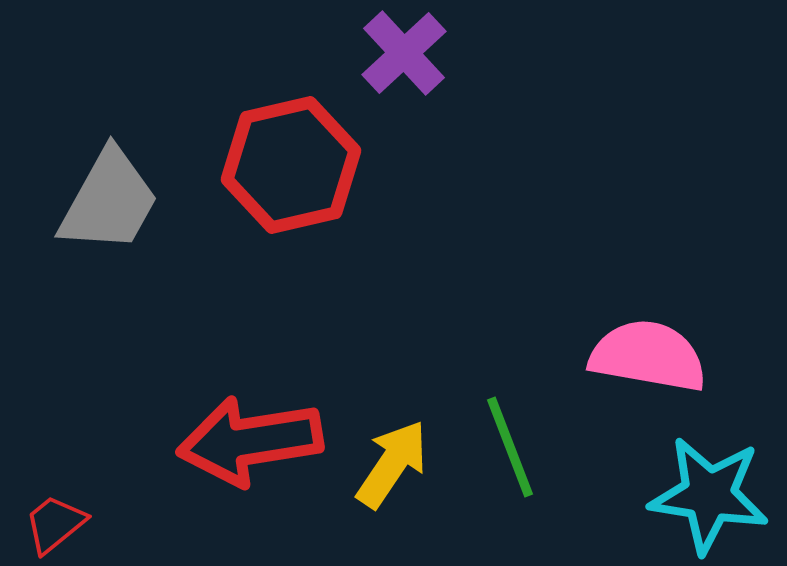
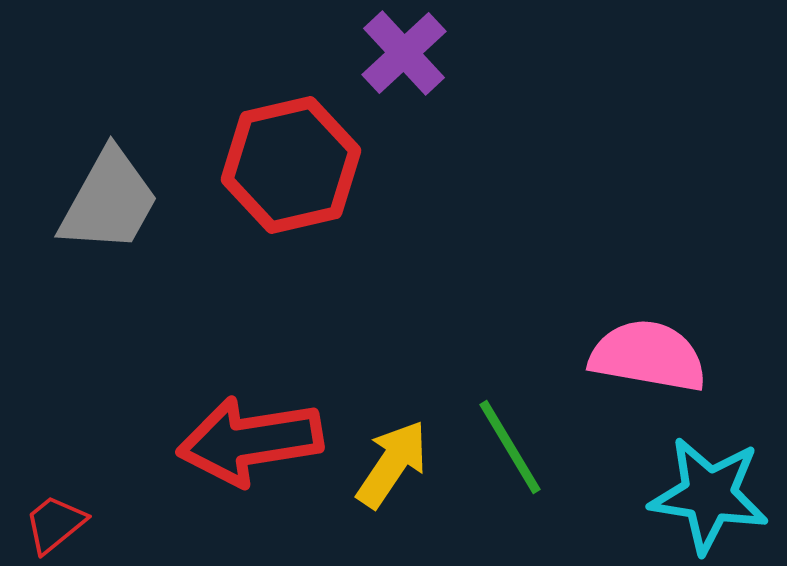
green line: rotated 10 degrees counterclockwise
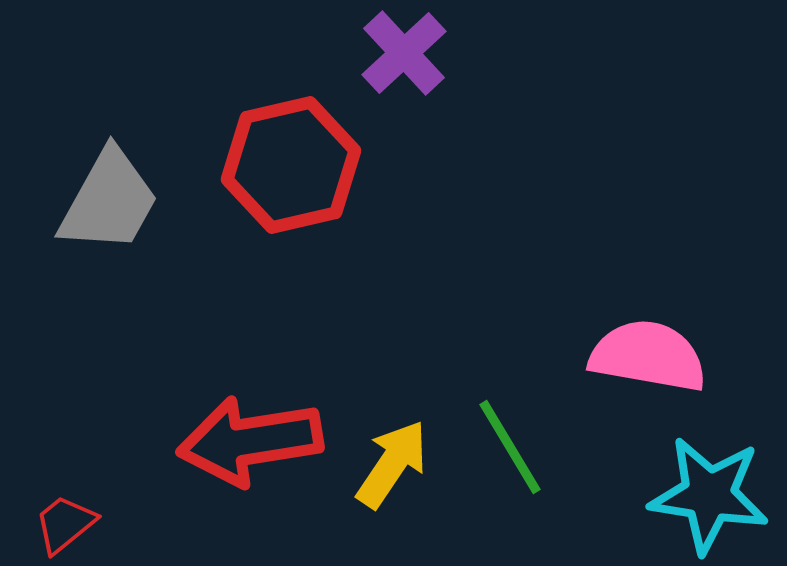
red trapezoid: moved 10 px right
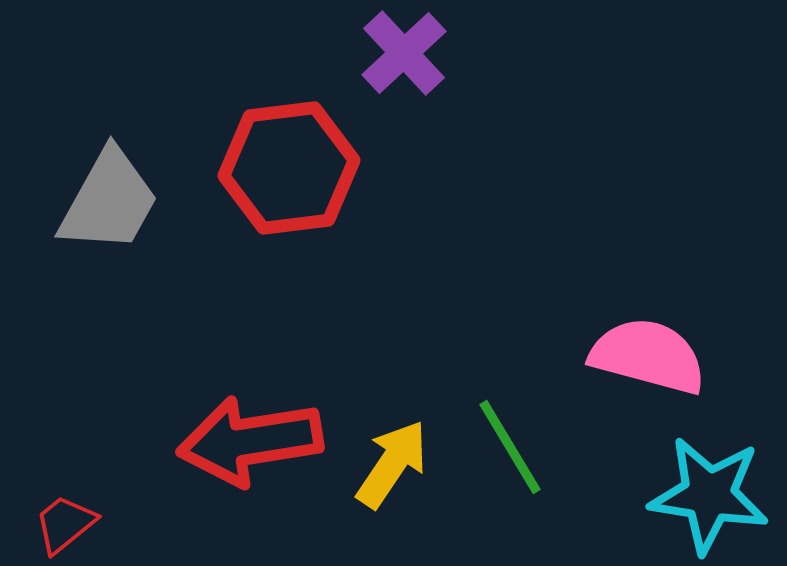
red hexagon: moved 2 px left, 3 px down; rotated 6 degrees clockwise
pink semicircle: rotated 5 degrees clockwise
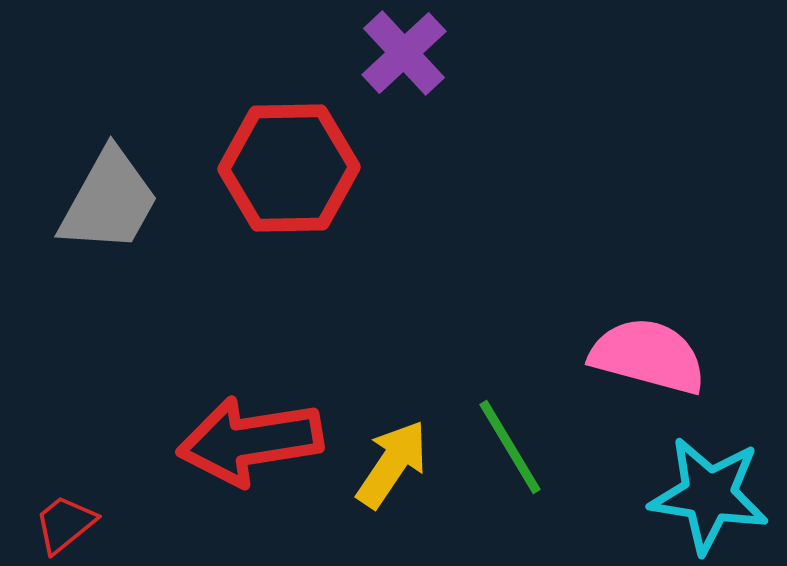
red hexagon: rotated 6 degrees clockwise
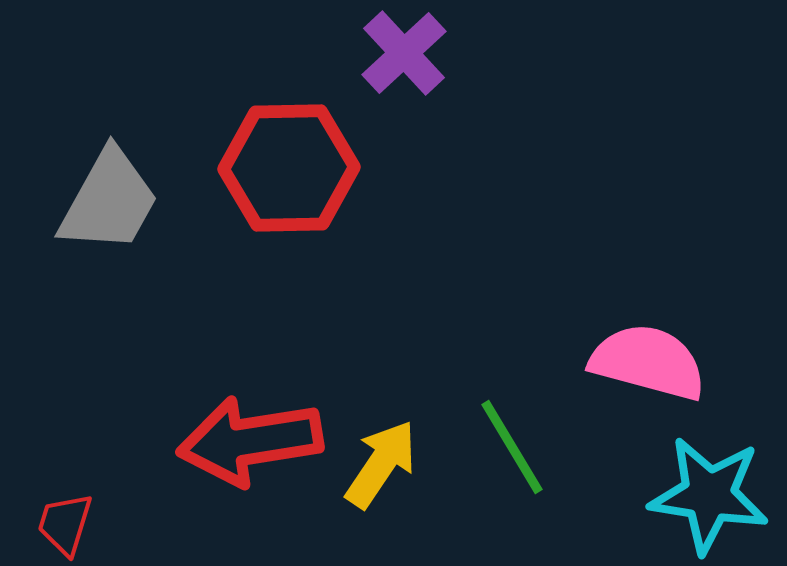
pink semicircle: moved 6 px down
green line: moved 2 px right
yellow arrow: moved 11 px left
red trapezoid: rotated 34 degrees counterclockwise
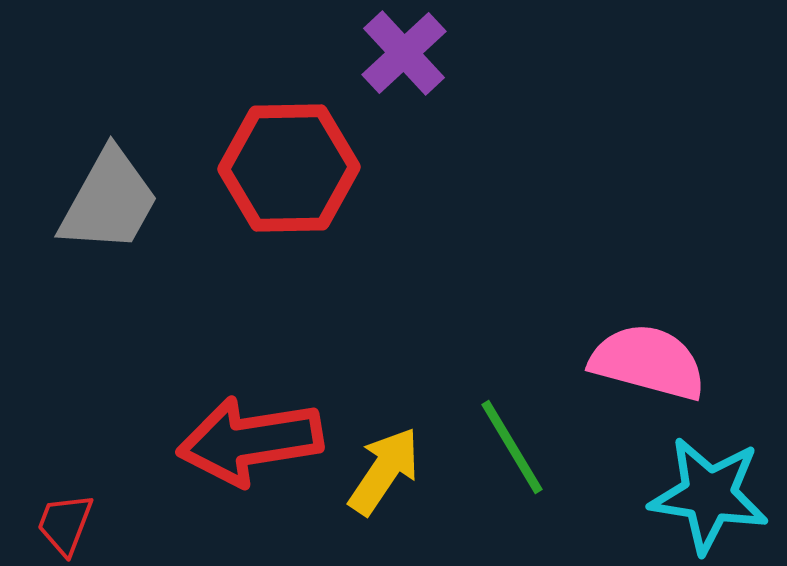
yellow arrow: moved 3 px right, 7 px down
red trapezoid: rotated 4 degrees clockwise
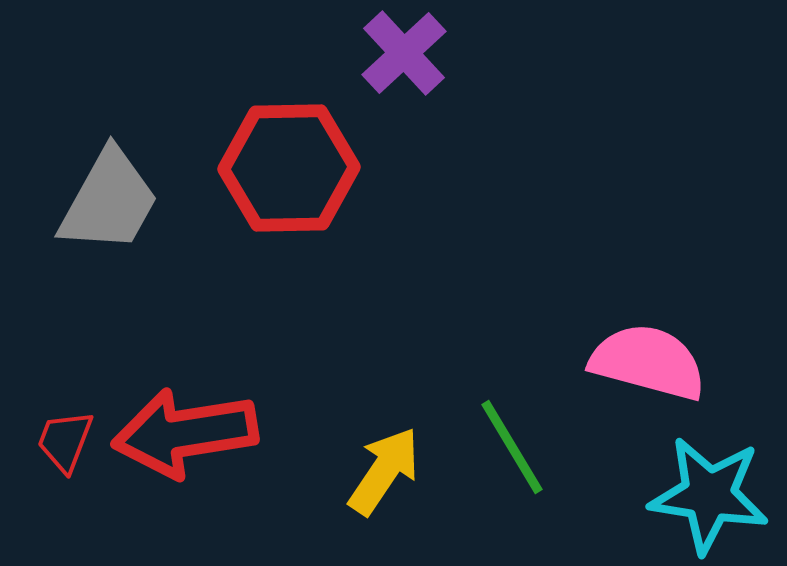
red arrow: moved 65 px left, 8 px up
red trapezoid: moved 83 px up
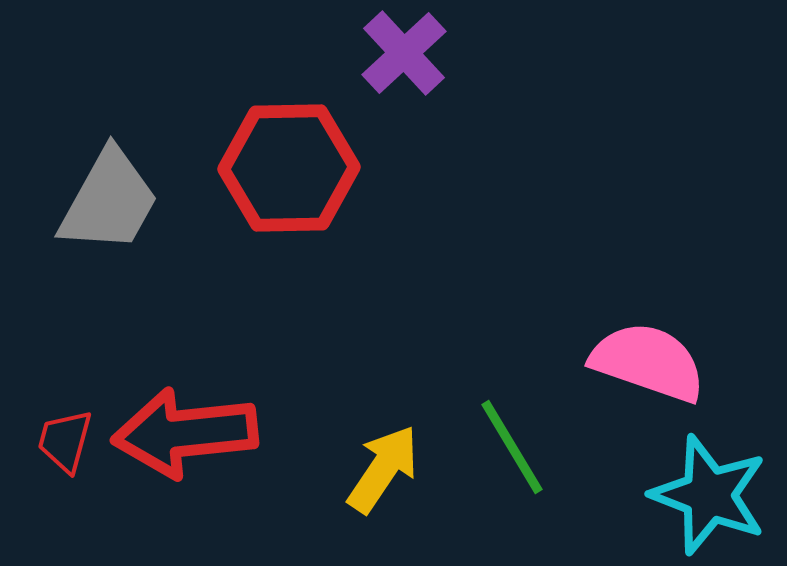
pink semicircle: rotated 4 degrees clockwise
red arrow: rotated 3 degrees clockwise
red trapezoid: rotated 6 degrees counterclockwise
yellow arrow: moved 1 px left, 2 px up
cyan star: rotated 12 degrees clockwise
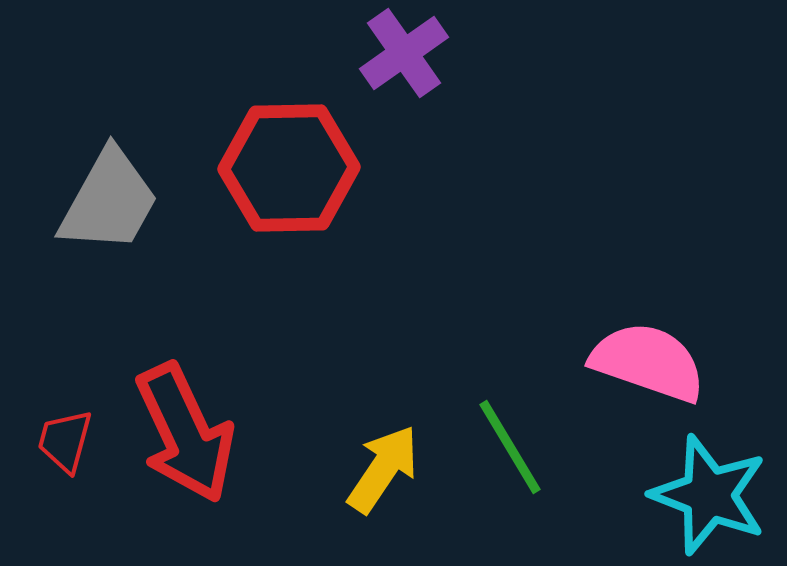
purple cross: rotated 8 degrees clockwise
red arrow: rotated 109 degrees counterclockwise
green line: moved 2 px left
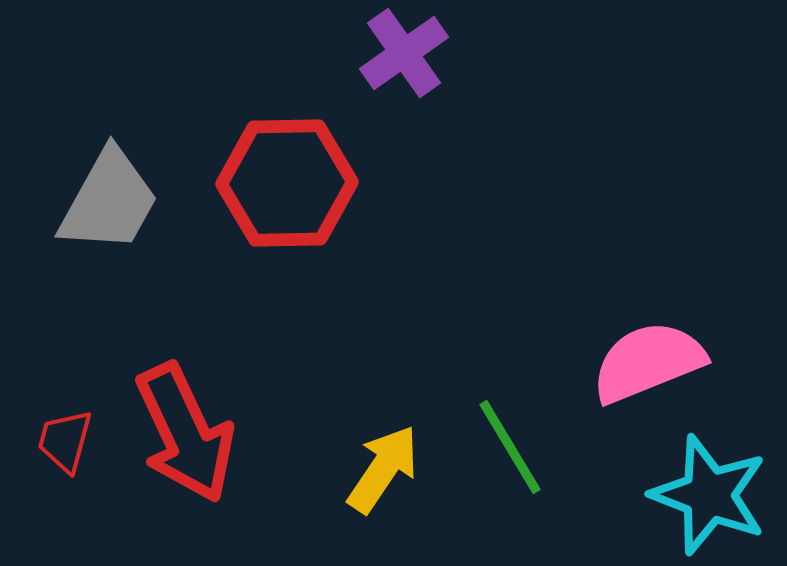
red hexagon: moved 2 px left, 15 px down
pink semicircle: rotated 41 degrees counterclockwise
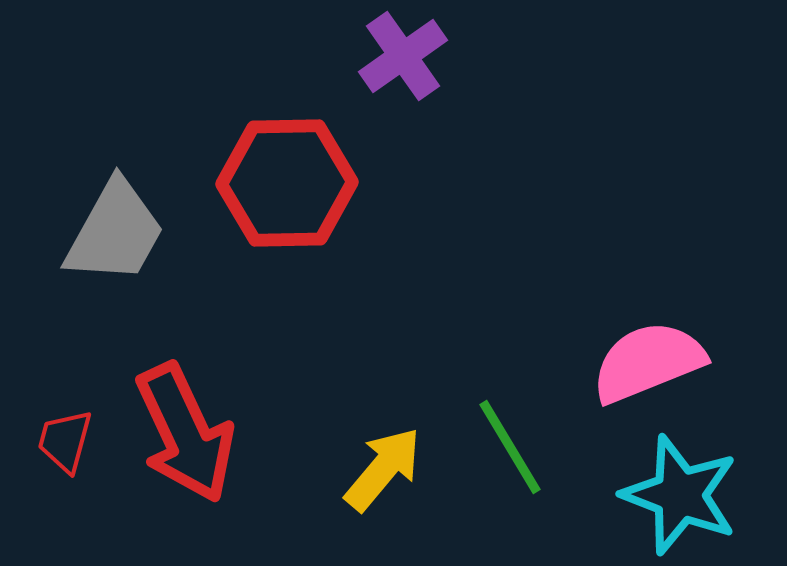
purple cross: moved 1 px left, 3 px down
gray trapezoid: moved 6 px right, 31 px down
yellow arrow: rotated 6 degrees clockwise
cyan star: moved 29 px left
